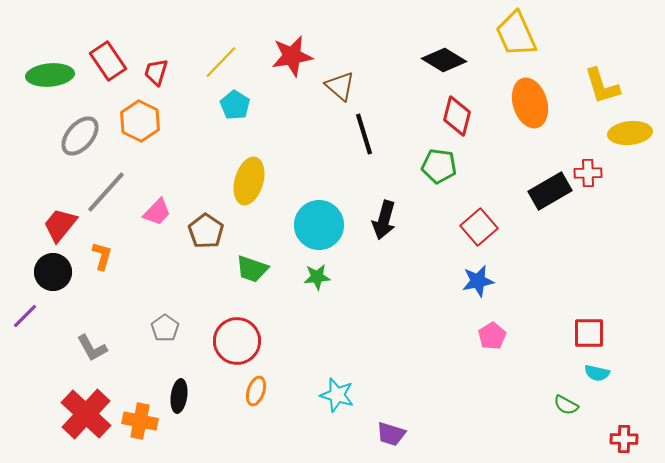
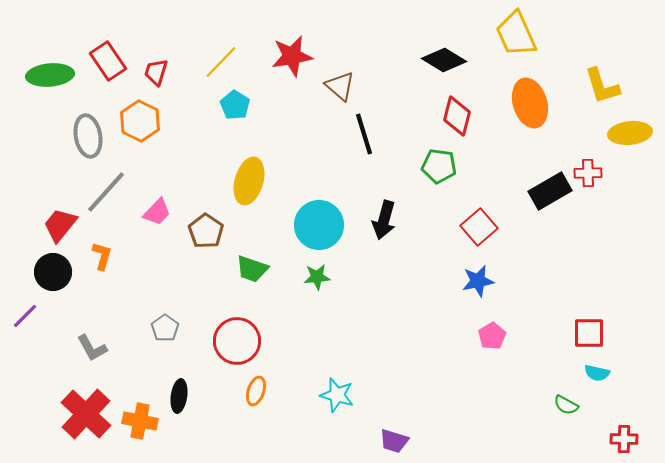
gray ellipse at (80, 136): moved 8 px right; rotated 51 degrees counterclockwise
purple trapezoid at (391, 434): moved 3 px right, 7 px down
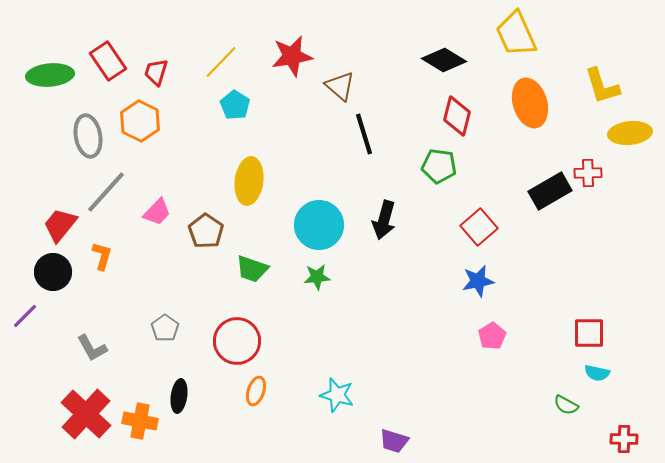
yellow ellipse at (249, 181): rotated 9 degrees counterclockwise
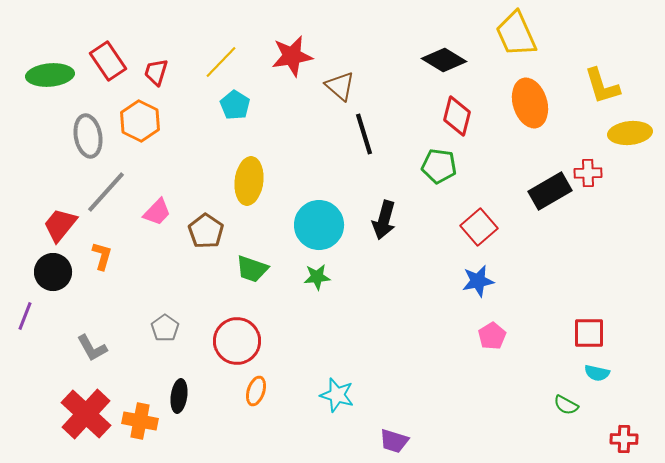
purple line at (25, 316): rotated 24 degrees counterclockwise
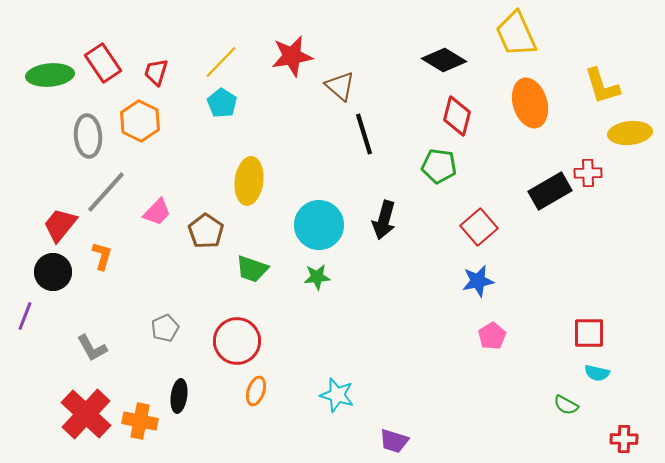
red rectangle at (108, 61): moved 5 px left, 2 px down
cyan pentagon at (235, 105): moved 13 px left, 2 px up
gray ellipse at (88, 136): rotated 6 degrees clockwise
gray pentagon at (165, 328): rotated 12 degrees clockwise
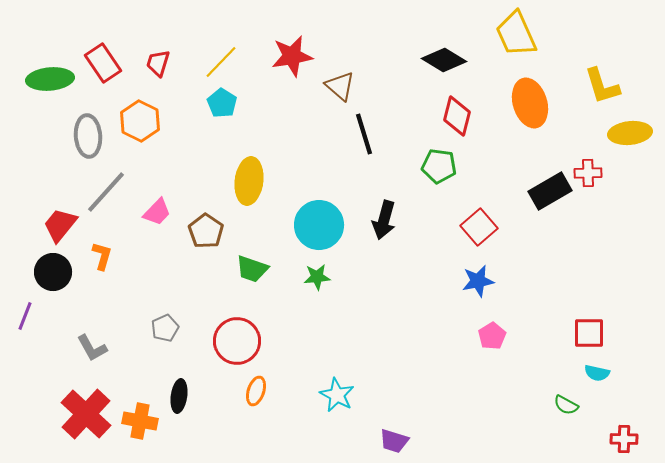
red trapezoid at (156, 72): moved 2 px right, 9 px up
green ellipse at (50, 75): moved 4 px down
cyan star at (337, 395): rotated 12 degrees clockwise
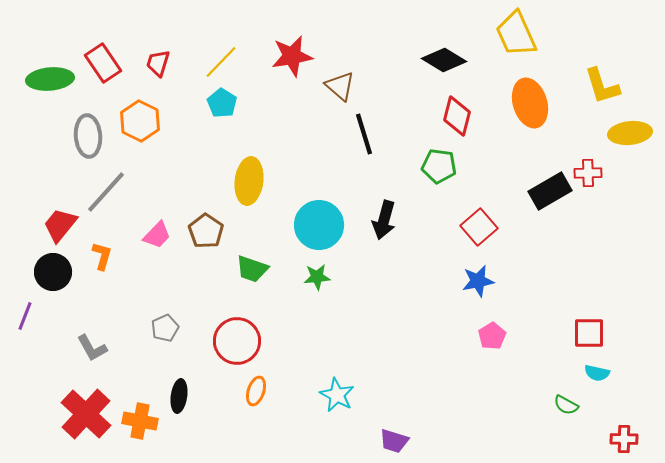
pink trapezoid at (157, 212): moved 23 px down
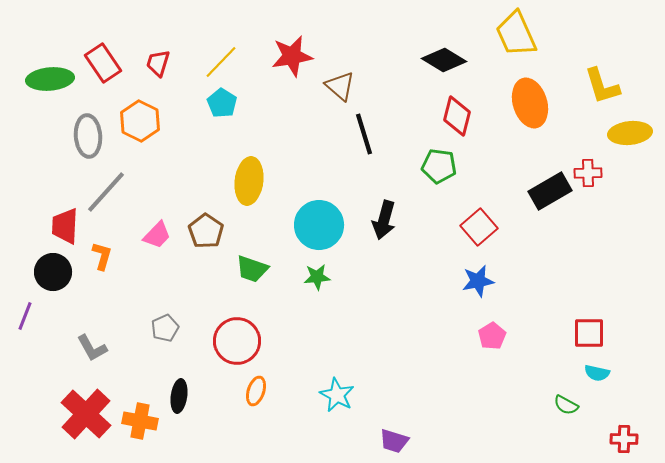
red trapezoid at (60, 225): moved 5 px right, 1 px down; rotated 36 degrees counterclockwise
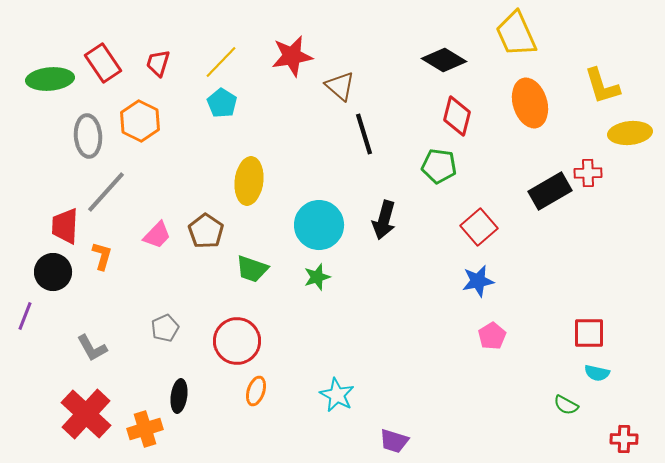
green star at (317, 277): rotated 12 degrees counterclockwise
orange cross at (140, 421): moved 5 px right, 8 px down; rotated 28 degrees counterclockwise
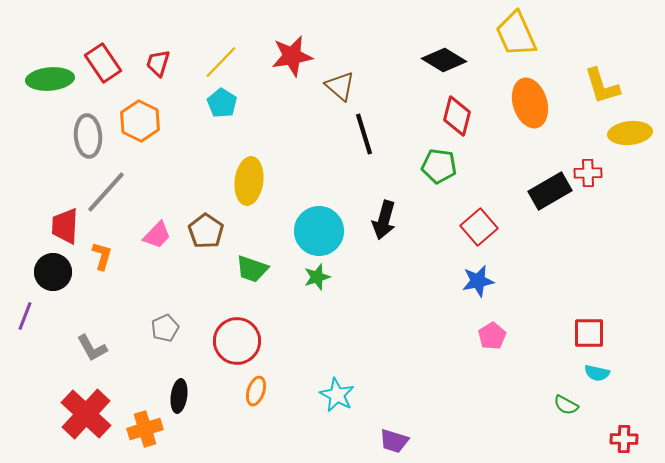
cyan circle at (319, 225): moved 6 px down
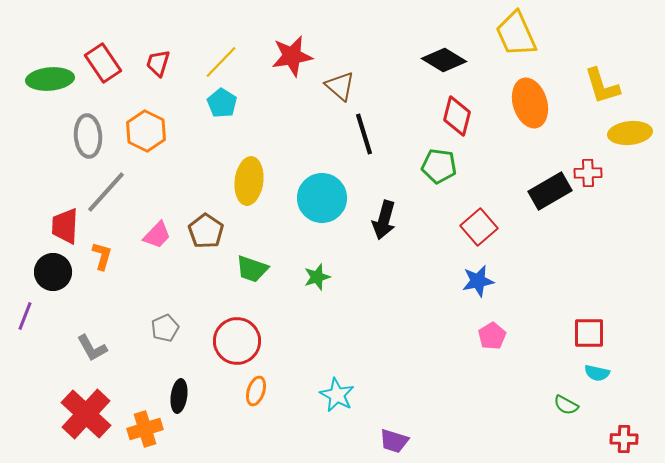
orange hexagon at (140, 121): moved 6 px right, 10 px down
cyan circle at (319, 231): moved 3 px right, 33 px up
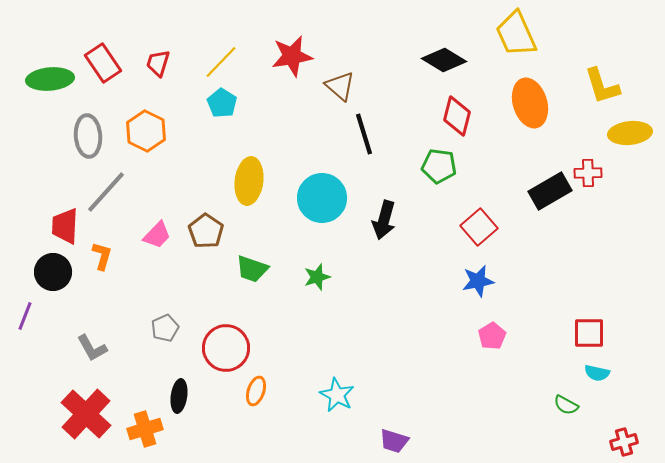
red circle at (237, 341): moved 11 px left, 7 px down
red cross at (624, 439): moved 3 px down; rotated 16 degrees counterclockwise
